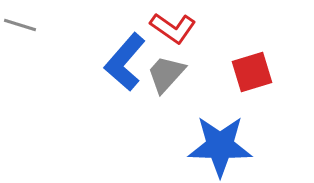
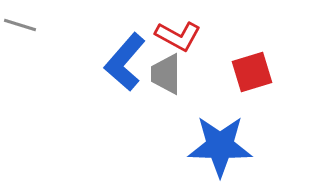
red L-shape: moved 5 px right, 8 px down; rotated 6 degrees counterclockwise
gray trapezoid: rotated 42 degrees counterclockwise
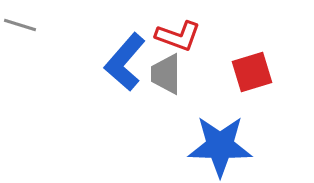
red L-shape: rotated 9 degrees counterclockwise
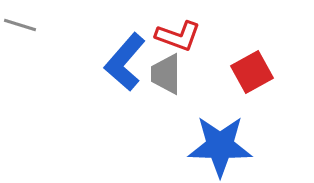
red square: rotated 12 degrees counterclockwise
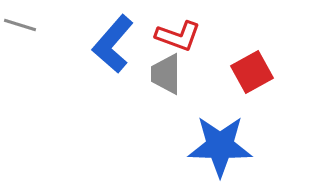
blue L-shape: moved 12 px left, 18 px up
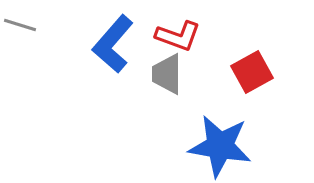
gray trapezoid: moved 1 px right
blue star: rotated 8 degrees clockwise
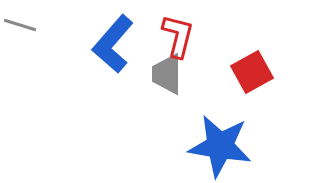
red L-shape: rotated 96 degrees counterclockwise
